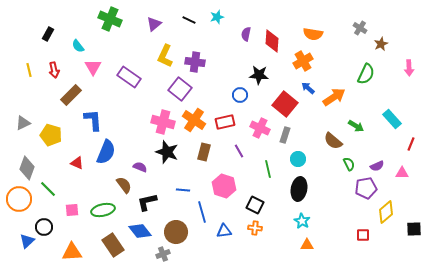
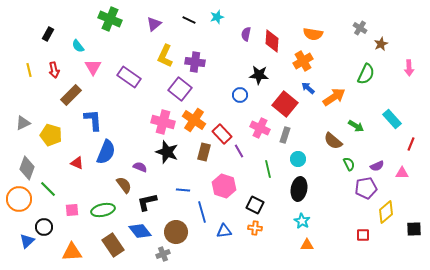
red rectangle at (225, 122): moved 3 px left, 12 px down; rotated 60 degrees clockwise
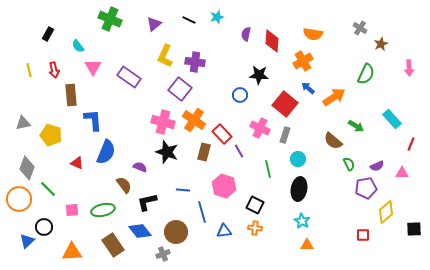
brown rectangle at (71, 95): rotated 50 degrees counterclockwise
gray triangle at (23, 123): rotated 14 degrees clockwise
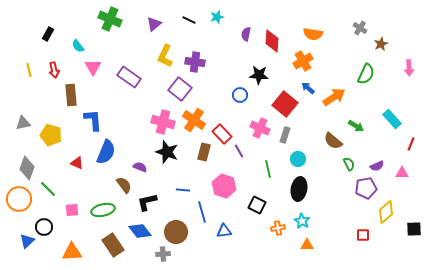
black square at (255, 205): moved 2 px right
orange cross at (255, 228): moved 23 px right; rotated 16 degrees counterclockwise
gray cross at (163, 254): rotated 16 degrees clockwise
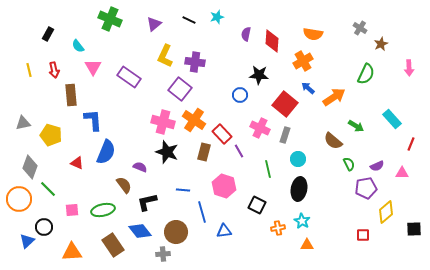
gray diamond at (27, 168): moved 3 px right, 1 px up
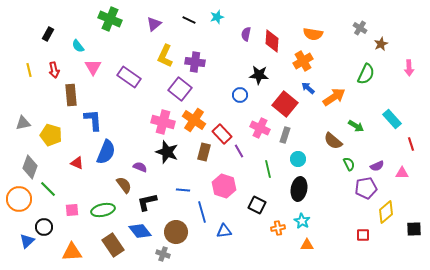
red line at (411, 144): rotated 40 degrees counterclockwise
gray cross at (163, 254): rotated 24 degrees clockwise
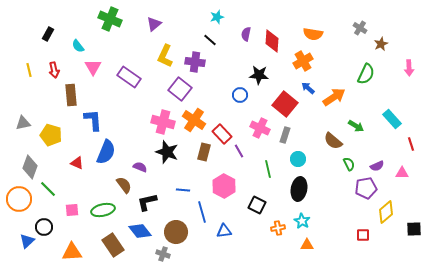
black line at (189, 20): moved 21 px right, 20 px down; rotated 16 degrees clockwise
pink hexagon at (224, 186): rotated 10 degrees clockwise
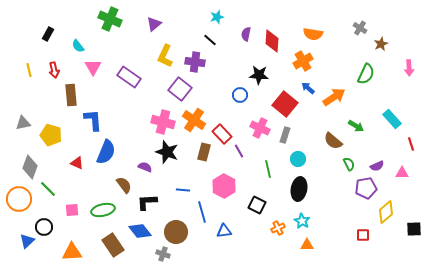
purple semicircle at (140, 167): moved 5 px right
black L-shape at (147, 202): rotated 10 degrees clockwise
orange cross at (278, 228): rotated 16 degrees counterclockwise
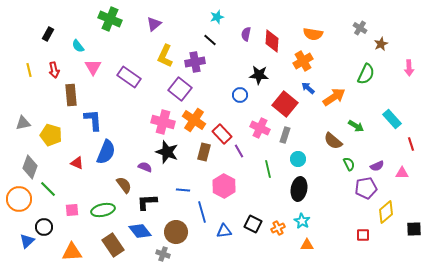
purple cross at (195, 62): rotated 18 degrees counterclockwise
black square at (257, 205): moved 4 px left, 19 px down
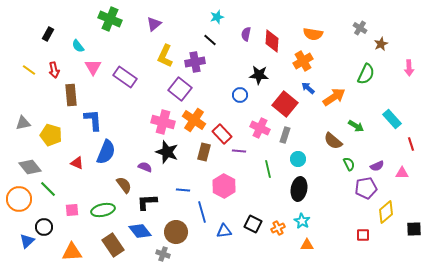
yellow line at (29, 70): rotated 40 degrees counterclockwise
purple rectangle at (129, 77): moved 4 px left
purple line at (239, 151): rotated 56 degrees counterclockwise
gray diamond at (30, 167): rotated 60 degrees counterclockwise
